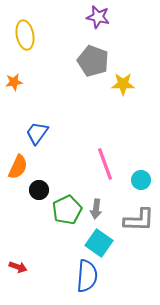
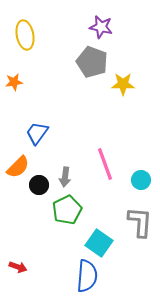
purple star: moved 3 px right, 10 px down
gray pentagon: moved 1 px left, 1 px down
orange semicircle: rotated 20 degrees clockwise
black circle: moved 5 px up
gray arrow: moved 31 px left, 32 px up
gray L-shape: moved 1 px right, 2 px down; rotated 88 degrees counterclockwise
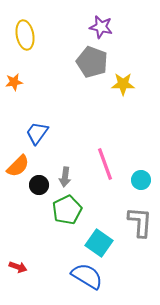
orange semicircle: moved 1 px up
blue semicircle: rotated 64 degrees counterclockwise
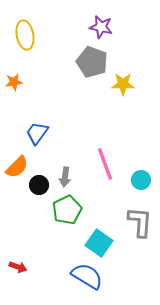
orange semicircle: moved 1 px left, 1 px down
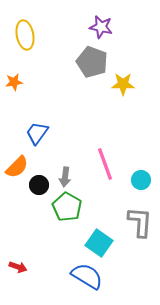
green pentagon: moved 3 px up; rotated 16 degrees counterclockwise
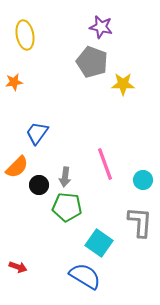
cyan circle: moved 2 px right
green pentagon: rotated 24 degrees counterclockwise
blue semicircle: moved 2 px left
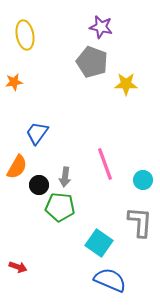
yellow star: moved 3 px right
orange semicircle: rotated 15 degrees counterclockwise
green pentagon: moved 7 px left
blue semicircle: moved 25 px right, 4 px down; rotated 8 degrees counterclockwise
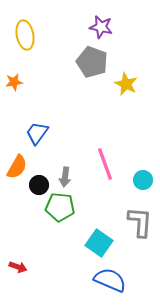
yellow star: rotated 25 degrees clockwise
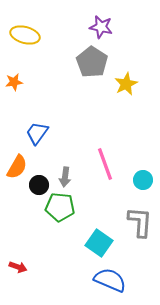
yellow ellipse: rotated 64 degrees counterclockwise
gray pentagon: rotated 12 degrees clockwise
yellow star: rotated 20 degrees clockwise
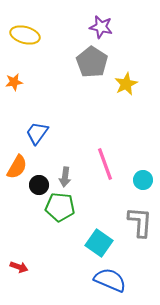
red arrow: moved 1 px right
